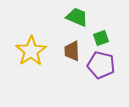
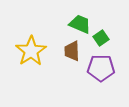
green trapezoid: moved 3 px right, 7 px down
green square: rotated 14 degrees counterclockwise
purple pentagon: moved 3 px down; rotated 12 degrees counterclockwise
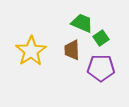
green trapezoid: moved 2 px right, 1 px up
brown trapezoid: moved 1 px up
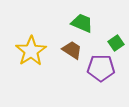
green square: moved 15 px right, 5 px down
brown trapezoid: rotated 125 degrees clockwise
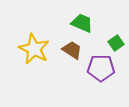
yellow star: moved 3 px right, 2 px up; rotated 12 degrees counterclockwise
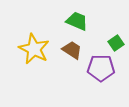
green trapezoid: moved 5 px left, 2 px up
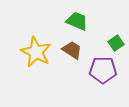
yellow star: moved 2 px right, 3 px down
purple pentagon: moved 2 px right, 2 px down
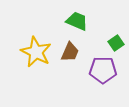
brown trapezoid: moved 2 px left, 2 px down; rotated 80 degrees clockwise
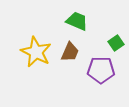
purple pentagon: moved 2 px left
